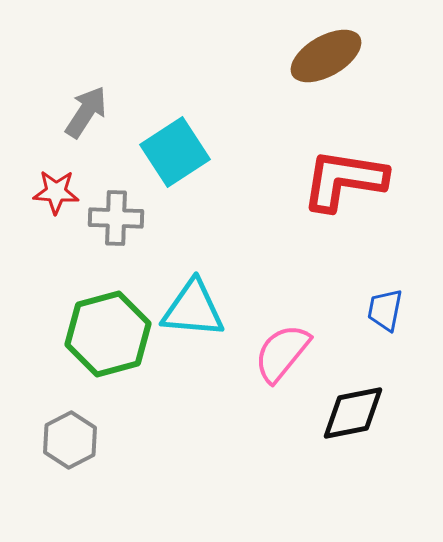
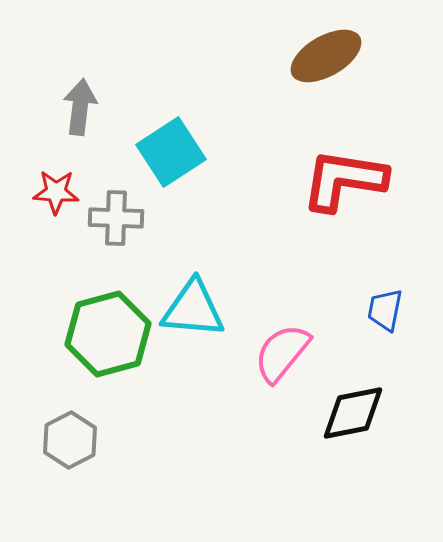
gray arrow: moved 6 px left, 5 px up; rotated 26 degrees counterclockwise
cyan square: moved 4 px left
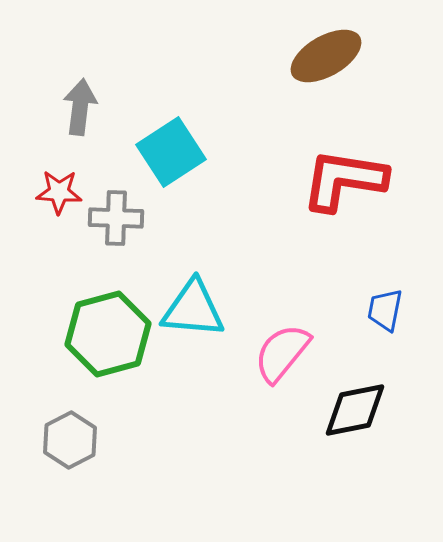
red star: moved 3 px right
black diamond: moved 2 px right, 3 px up
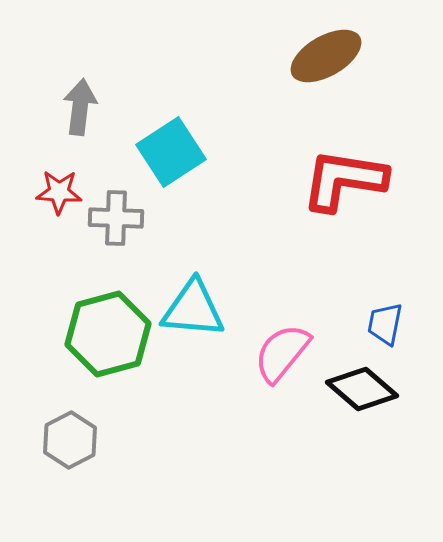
blue trapezoid: moved 14 px down
black diamond: moved 7 px right, 21 px up; rotated 52 degrees clockwise
